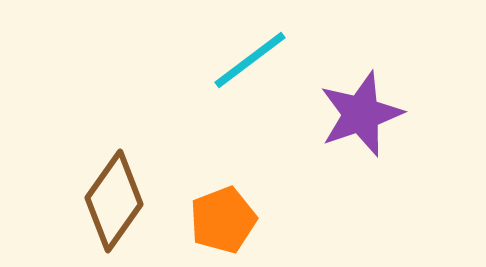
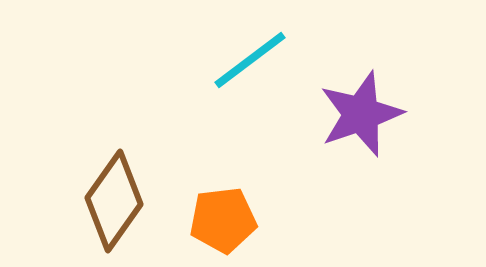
orange pentagon: rotated 14 degrees clockwise
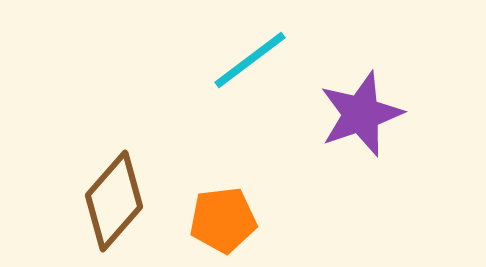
brown diamond: rotated 6 degrees clockwise
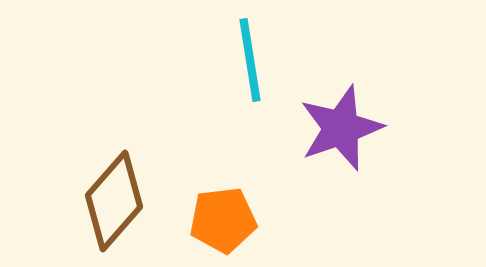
cyan line: rotated 62 degrees counterclockwise
purple star: moved 20 px left, 14 px down
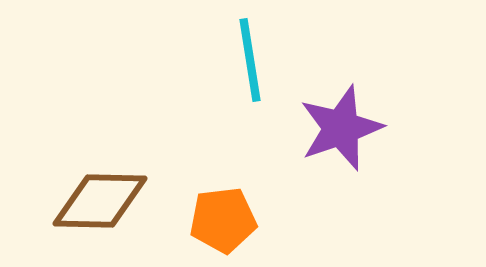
brown diamond: moved 14 px left; rotated 50 degrees clockwise
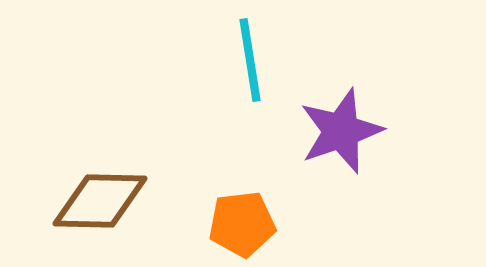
purple star: moved 3 px down
orange pentagon: moved 19 px right, 4 px down
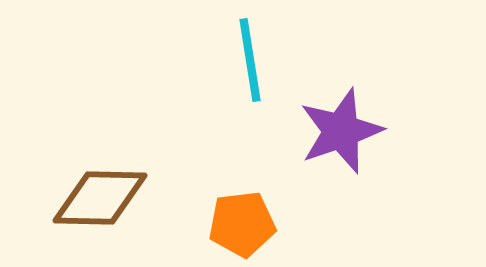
brown diamond: moved 3 px up
